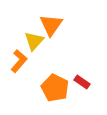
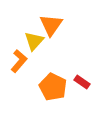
orange pentagon: moved 2 px left, 1 px up
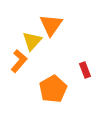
yellow triangle: moved 2 px left
red rectangle: moved 3 px right, 12 px up; rotated 35 degrees clockwise
orange pentagon: moved 2 px down; rotated 16 degrees clockwise
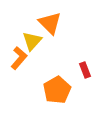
orange triangle: moved 1 px left, 2 px up; rotated 20 degrees counterclockwise
orange L-shape: moved 3 px up
orange pentagon: moved 4 px right, 1 px down
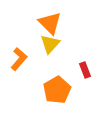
yellow triangle: moved 18 px right, 3 px down
orange L-shape: moved 1 px down
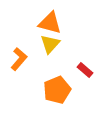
orange triangle: rotated 30 degrees counterclockwise
red rectangle: rotated 28 degrees counterclockwise
orange pentagon: rotated 8 degrees clockwise
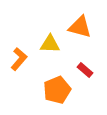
orange triangle: moved 30 px right, 4 px down
yellow triangle: rotated 50 degrees clockwise
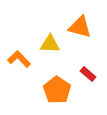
orange L-shape: rotated 85 degrees counterclockwise
red rectangle: moved 3 px right, 4 px down
orange pentagon: rotated 16 degrees counterclockwise
